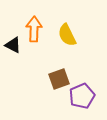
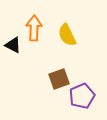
orange arrow: moved 1 px up
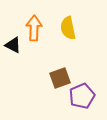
yellow semicircle: moved 1 px right, 7 px up; rotated 15 degrees clockwise
brown square: moved 1 px right, 1 px up
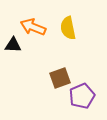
orange arrow: moved 1 px left, 1 px up; rotated 70 degrees counterclockwise
black triangle: rotated 24 degrees counterclockwise
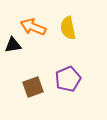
black triangle: rotated 12 degrees counterclockwise
brown square: moved 27 px left, 9 px down
purple pentagon: moved 14 px left, 17 px up
